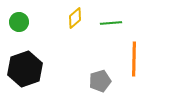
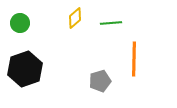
green circle: moved 1 px right, 1 px down
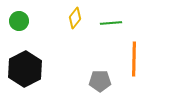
yellow diamond: rotated 10 degrees counterclockwise
green circle: moved 1 px left, 2 px up
black hexagon: rotated 8 degrees counterclockwise
gray pentagon: rotated 15 degrees clockwise
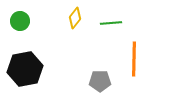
green circle: moved 1 px right
black hexagon: rotated 16 degrees clockwise
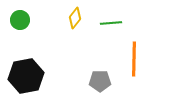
green circle: moved 1 px up
black hexagon: moved 1 px right, 7 px down
